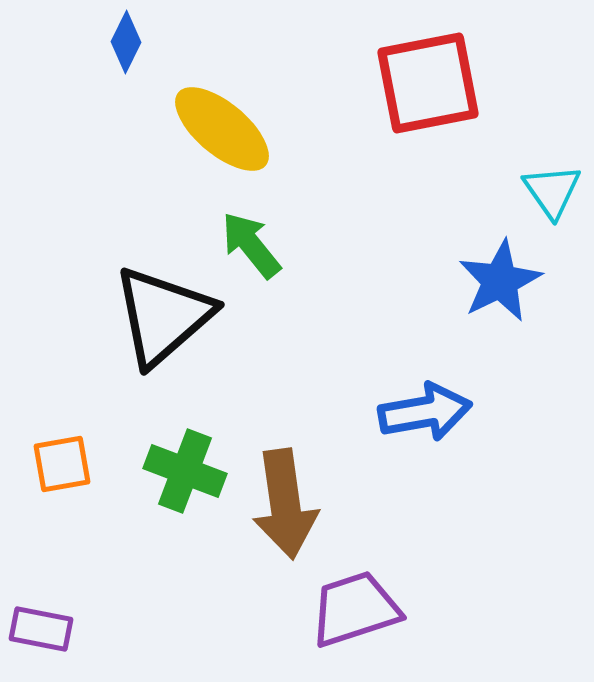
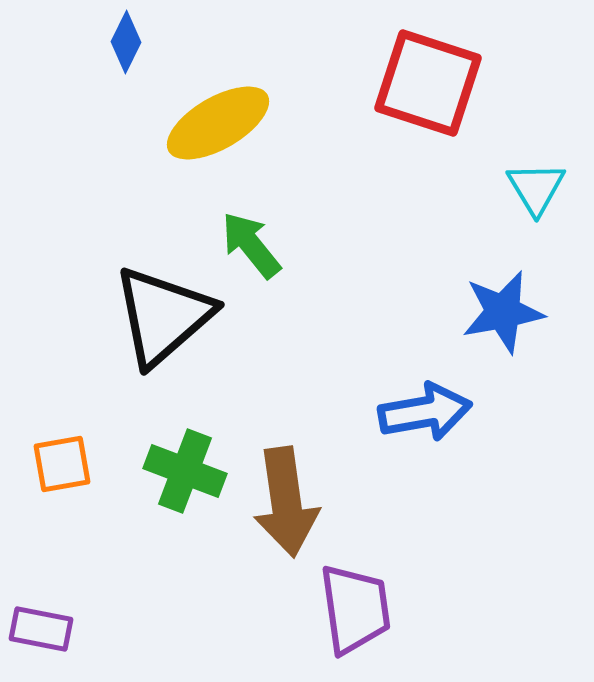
red square: rotated 29 degrees clockwise
yellow ellipse: moved 4 px left, 6 px up; rotated 70 degrees counterclockwise
cyan triangle: moved 16 px left, 3 px up; rotated 4 degrees clockwise
blue star: moved 3 px right, 31 px down; rotated 16 degrees clockwise
brown arrow: moved 1 px right, 2 px up
purple trapezoid: rotated 100 degrees clockwise
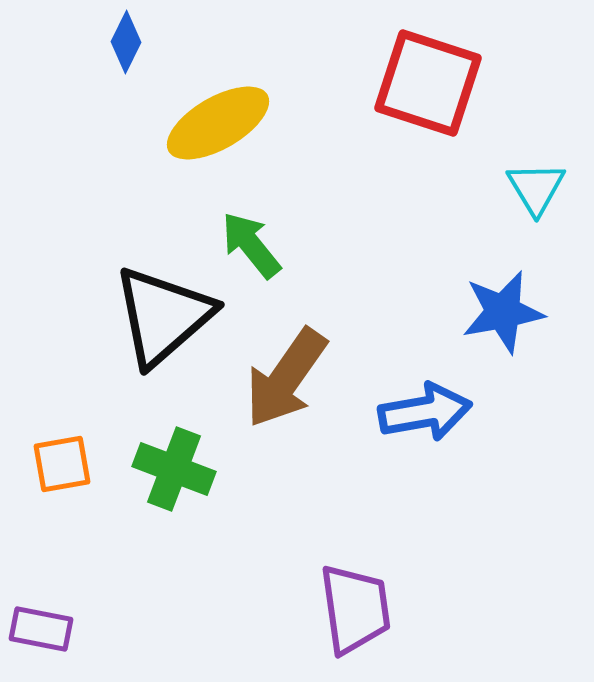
green cross: moved 11 px left, 2 px up
brown arrow: moved 124 px up; rotated 43 degrees clockwise
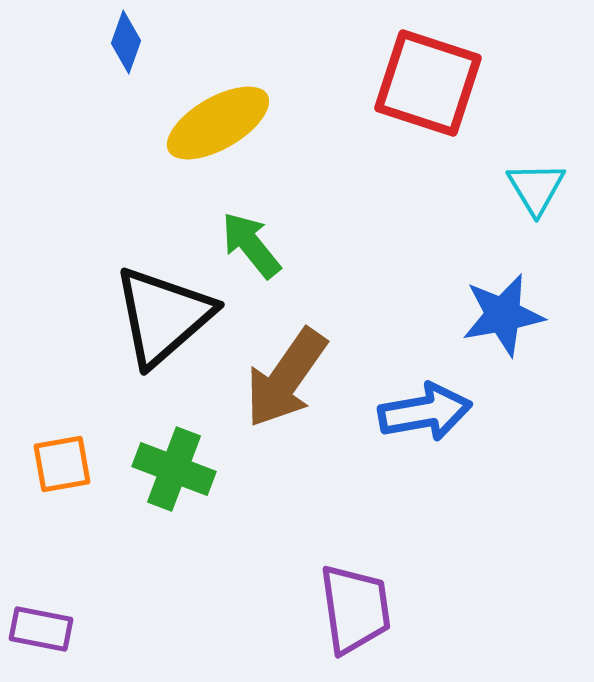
blue diamond: rotated 6 degrees counterclockwise
blue star: moved 3 px down
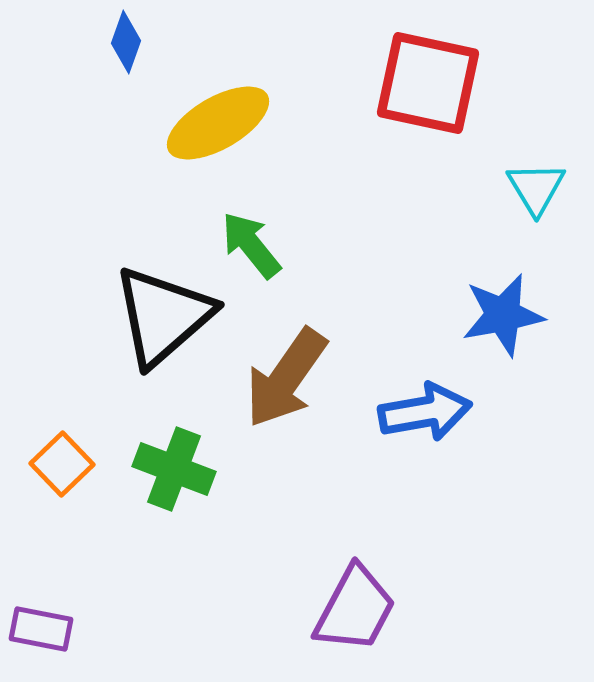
red square: rotated 6 degrees counterclockwise
orange square: rotated 34 degrees counterclockwise
purple trapezoid: rotated 36 degrees clockwise
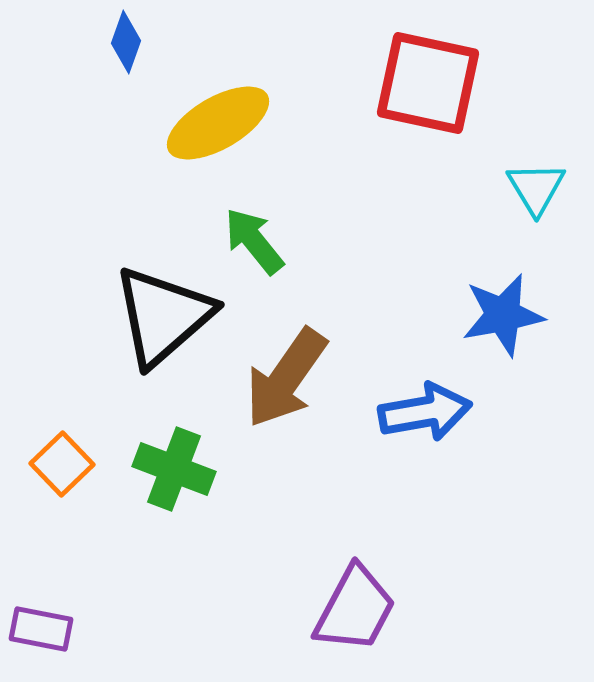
green arrow: moved 3 px right, 4 px up
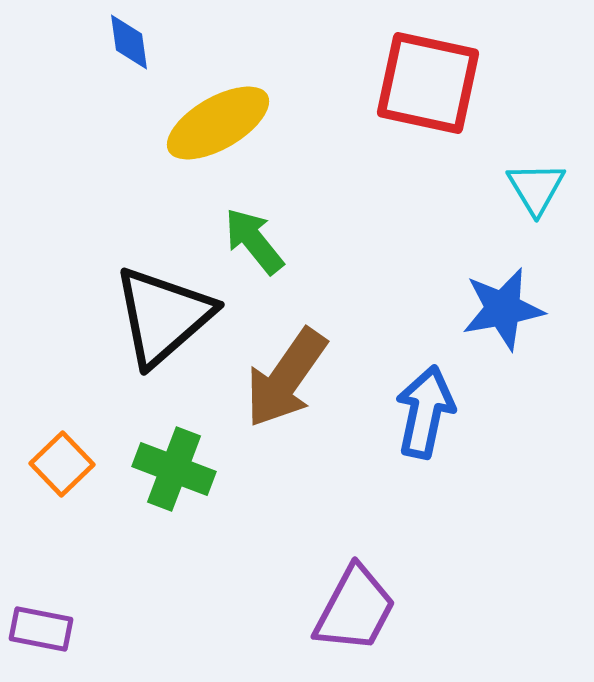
blue diamond: moved 3 px right; rotated 28 degrees counterclockwise
blue star: moved 6 px up
blue arrow: rotated 68 degrees counterclockwise
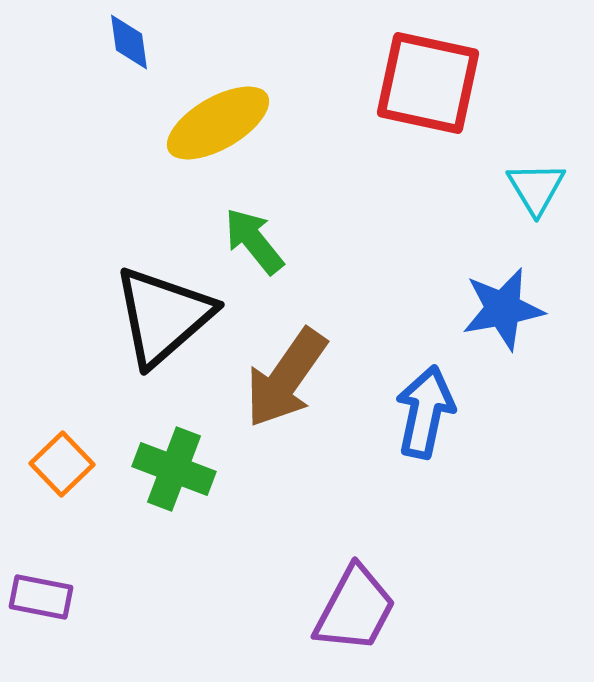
purple rectangle: moved 32 px up
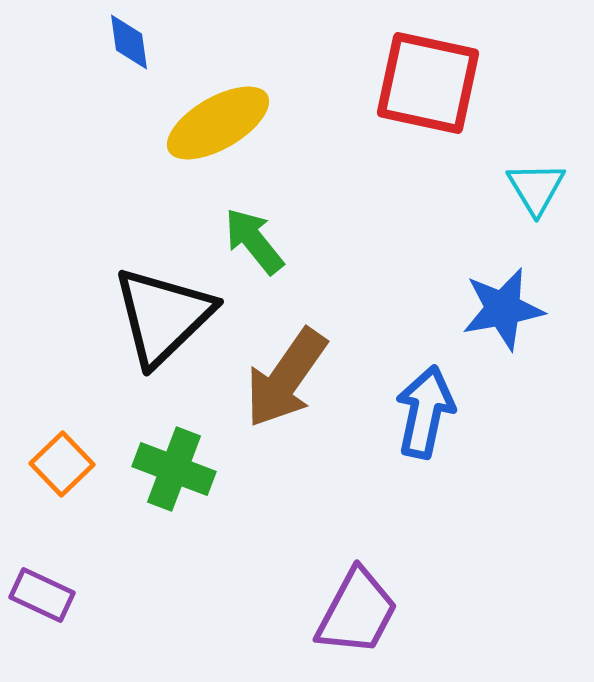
black triangle: rotated 3 degrees counterclockwise
purple rectangle: moved 1 px right, 2 px up; rotated 14 degrees clockwise
purple trapezoid: moved 2 px right, 3 px down
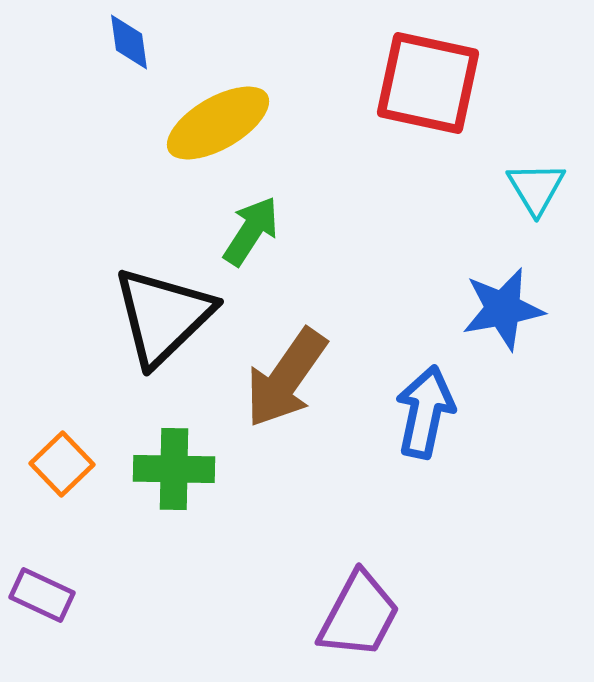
green arrow: moved 3 px left, 10 px up; rotated 72 degrees clockwise
green cross: rotated 20 degrees counterclockwise
purple trapezoid: moved 2 px right, 3 px down
